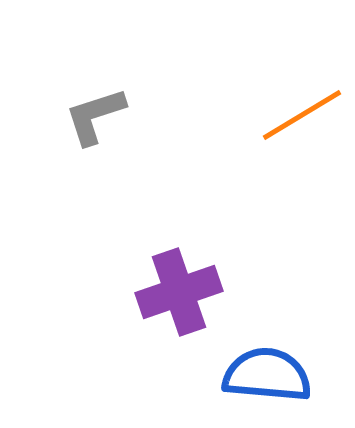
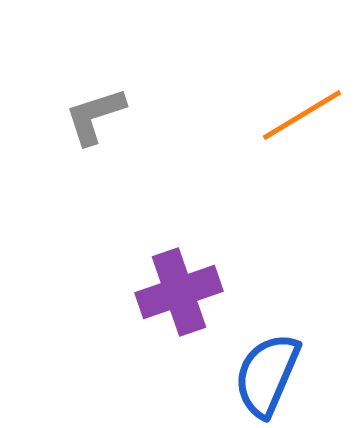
blue semicircle: rotated 72 degrees counterclockwise
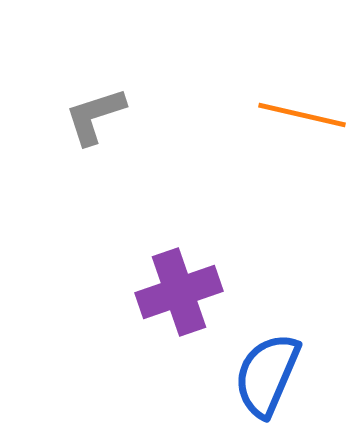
orange line: rotated 44 degrees clockwise
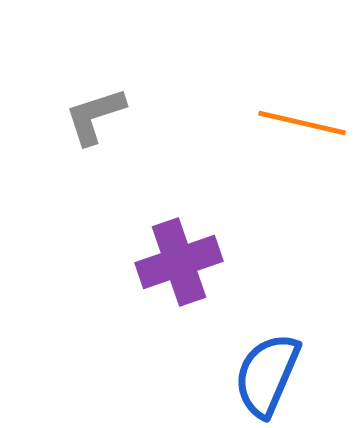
orange line: moved 8 px down
purple cross: moved 30 px up
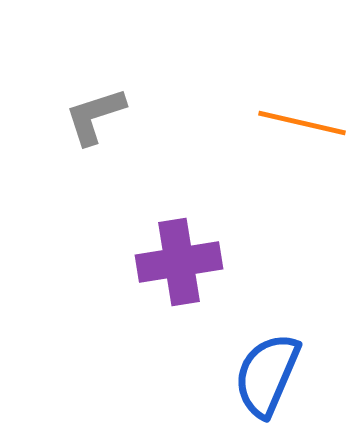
purple cross: rotated 10 degrees clockwise
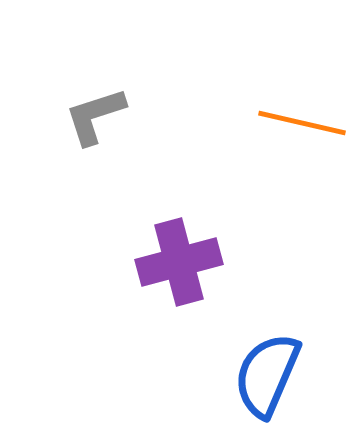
purple cross: rotated 6 degrees counterclockwise
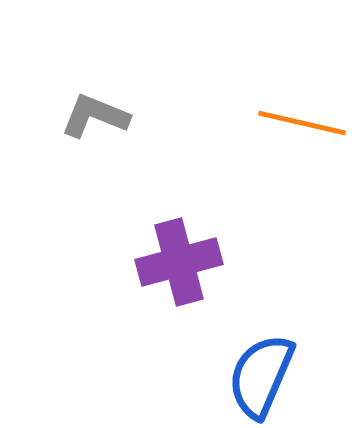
gray L-shape: rotated 40 degrees clockwise
blue semicircle: moved 6 px left, 1 px down
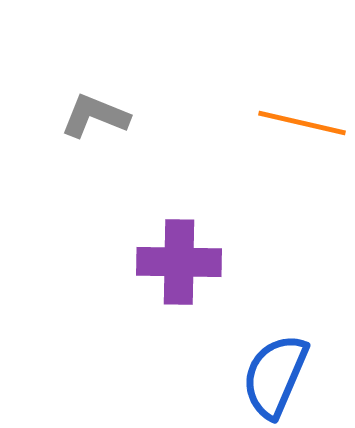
purple cross: rotated 16 degrees clockwise
blue semicircle: moved 14 px right
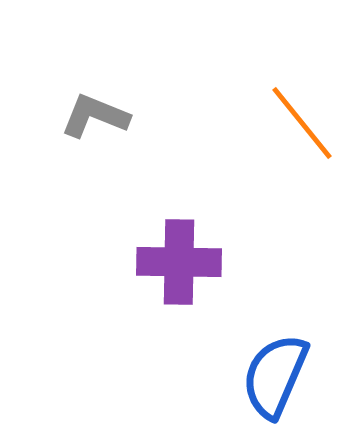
orange line: rotated 38 degrees clockwise
